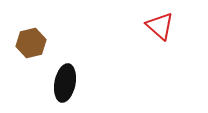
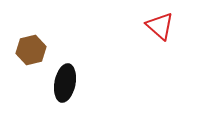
brown hexagon: moved 7 px down
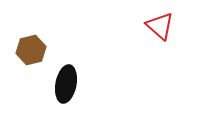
black ellipse: moved 1 px right, 1 px down
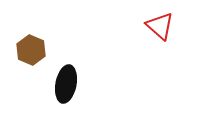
brown hexagon: rotated 24 degrees counterclockwise
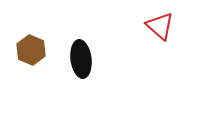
black ellipse: moved 15 px right, 25 px up; rotated 18 degrees counterclockwise
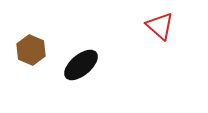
black ellipse: moved 6 px down; rotated 57 degrees clockwise
